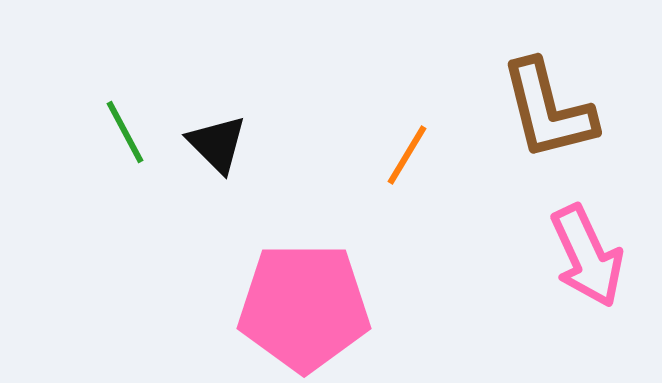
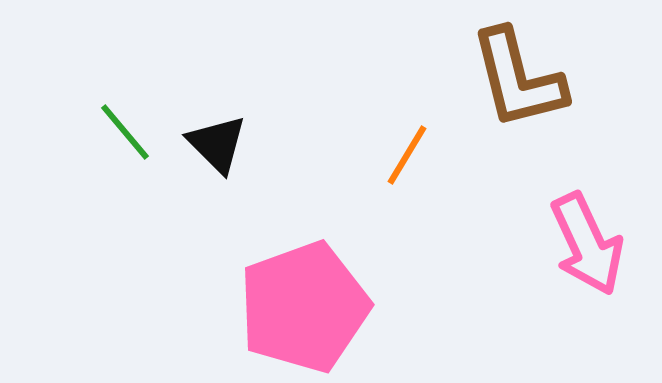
brown L-shape: moved 30 px left, 31 px up
green line: rotated 12 degrees counterclockwise
pink arrow: moved 12 px up
pink pentagon: rotated 20 degrees counterclockwise
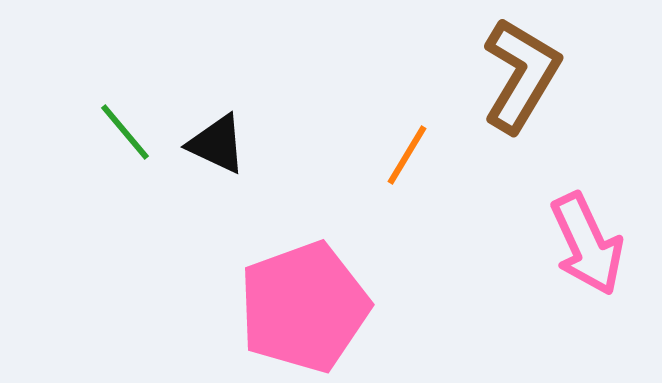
brown L-shape: moved 3 px right, 4 px up; rotated 135 degrees counterclockwise
black triangle: rotated 20 degrees counterclockwise
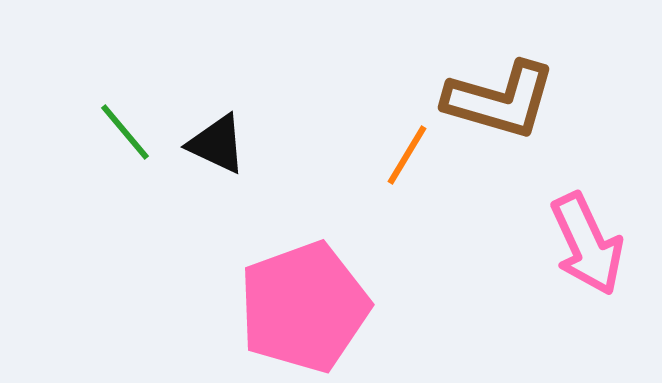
brown L-shape: moved 21 px left, 25 px down; rotated 75 degrees clockwise
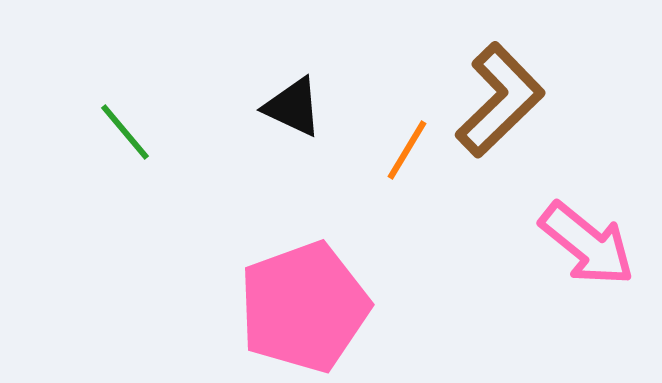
brown L-shape: rotated 60 degrees counterclockwise
black triangle: moved 76 px right, 37 px up
orange line: moved 5 px up
pink arrow: rotated 26 degrees counterclockwise
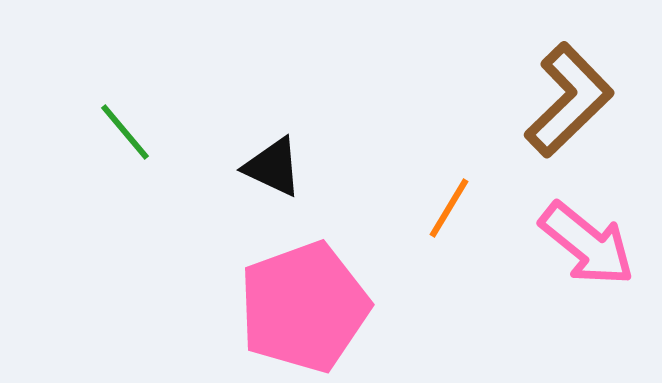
brown L-shape: moved 69 px right
black triangle: moved 20 px left, 60 px down
orange line: moved 42 px right, 58 px down
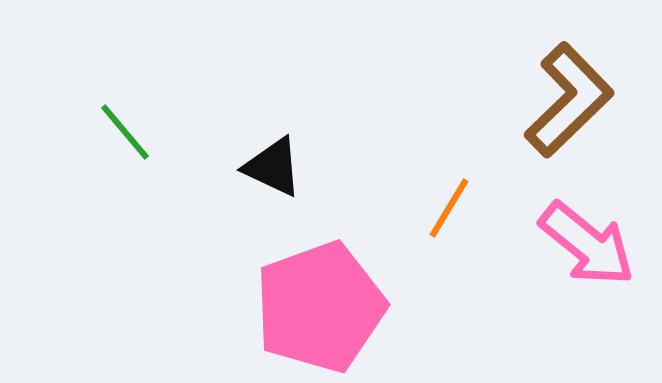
pink pentagon: moved 16 px right
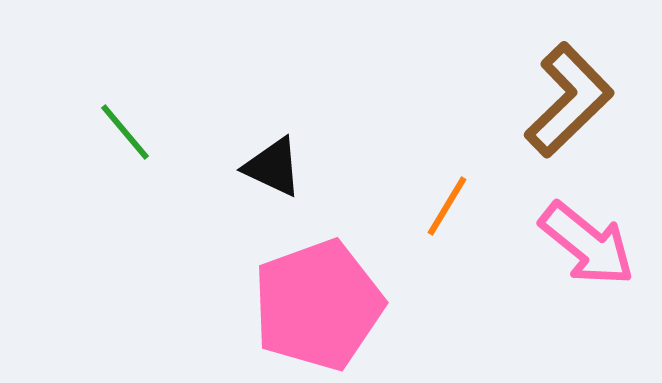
orange line: moved 2 px left, 2 px up
pink pentagon: moved 2 px left, 2 px up
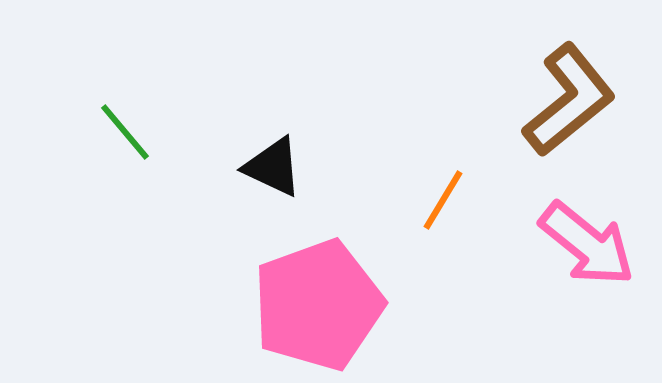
brown L-shape: rotated 5 degrees clockwise
orange line: moved 4 px left, 6 px up
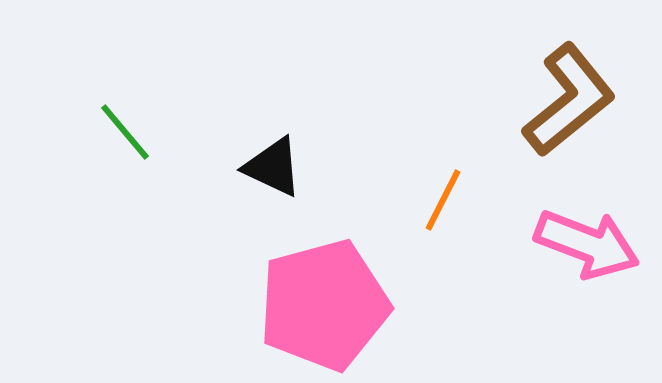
orange line: rotated 4 degrees counterclockwise
pink arrow: rotated 18 degrees counterclockwise
pink pentagon: moved 6 px right; rotated 5 degrees clockwise
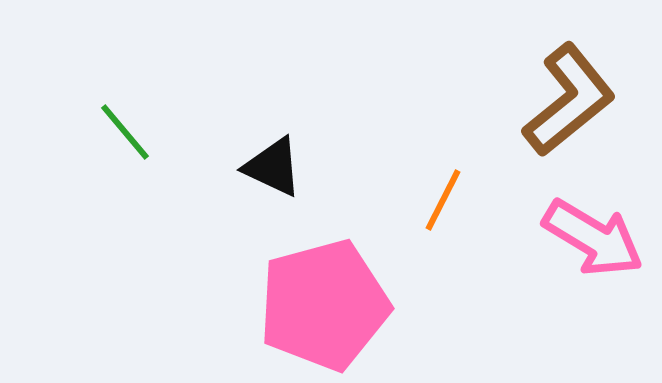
pink arrow: moved 6 px right, 6 px up; rotated 10 degrees clockwise
